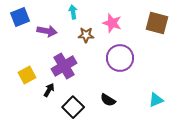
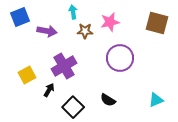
pink star: moved 2 px left, 1 px up; rotated 30 degrees counterclockwise
brown star: moved 1 px left, 4 px up
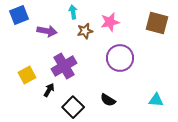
blue square: moved 1 px left, 2 px up
brown star: rotated 14 degrees counterclockwise
cyan triangle: rotated 28 degrees clockwise
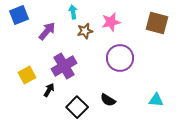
pink star: moved 1 px right
purple arrow: rotated 60 degrees counterclockwise
black square: moved 4 px right
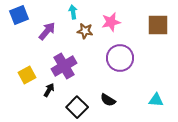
brown square: moved 1 px right, 2 px down; rotated 15 degrees counterclockwise
brown star: rotated 21 degrees clockwise
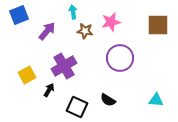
black square: rotated 20 degrees counterclockwise
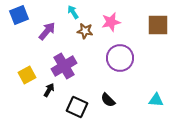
cyan arrow: rotated 24 degrees counterclockwise
black semicircle: rotated 14 degrees clockwise
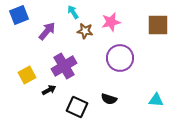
black arrow: rotated 32 degrees clockwise
black semicircle: moved 1 px right, 1 px up; rotated 28 degrees counterclockwise
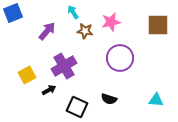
blue square: moved 6 px left, 2 px up
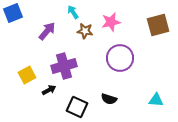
brown square: rotated 15 degrees counterclockwise
purple cross: rotated 15 degrees clockwise
